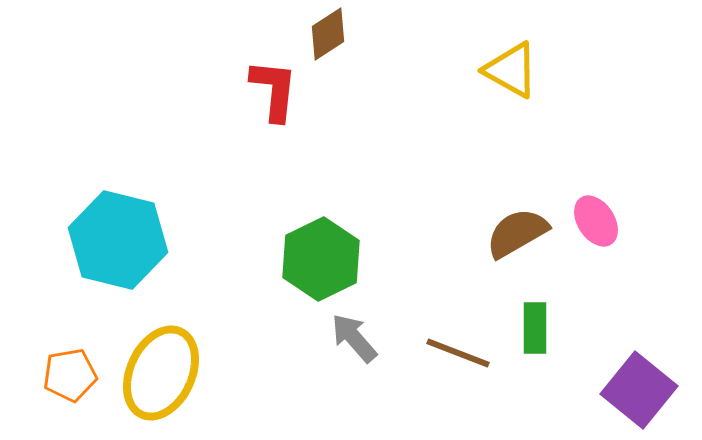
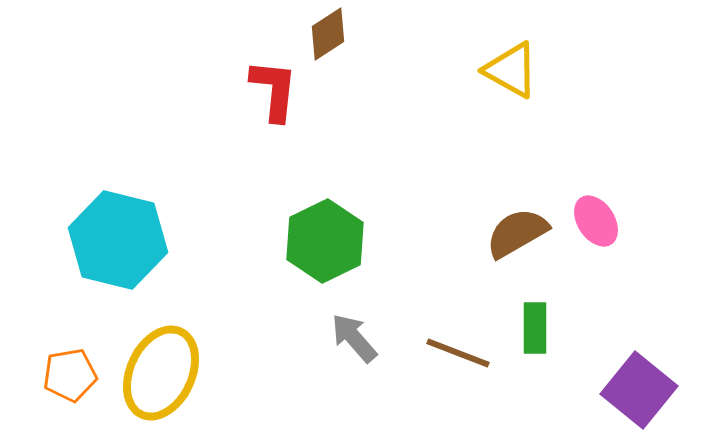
green hexagon: moved 4 px right, 18 px up
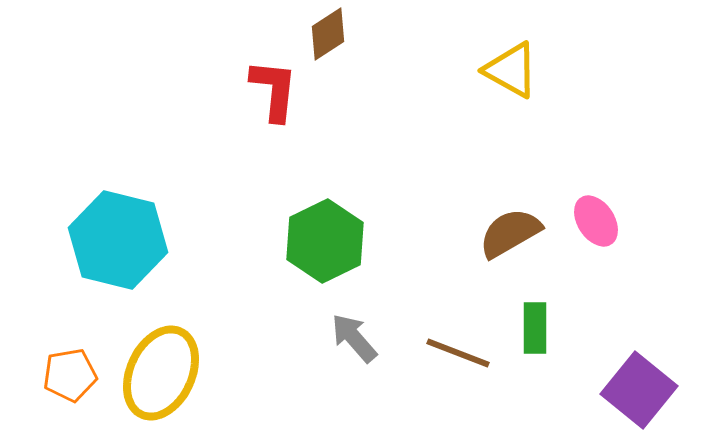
brown semicircle: moved 7 px left
